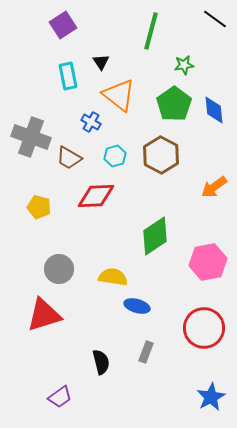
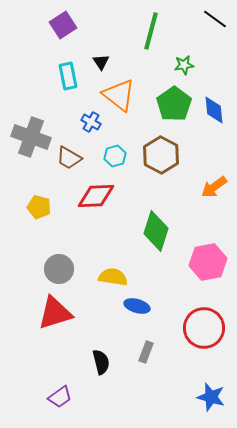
green diamond: moved 1 px right, 5 px up; rotated 39 degrees counterclockwise
red triangle: moved 11 px right, 2 px up
blue star: rotated 28 degrees counterclockwise
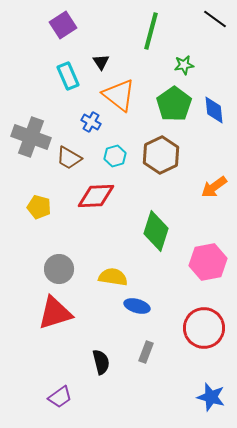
cyan rectangle: rotated 12 degrees counterclockwise
brown hexagon: rotated 6 degrees clockwise
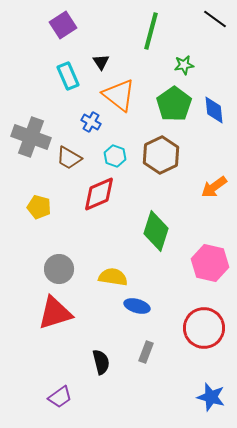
cyan hexagon: rotated 25 degrees counterclockwise
red diamond: moved 3 px right, 2 px up; rotated 21 degrees counterclockwise
pink hexagon: moved 2 px right, 1 px down; rotated 24 degrees clockwise
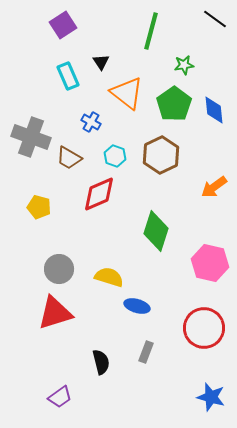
orange triangle: moved 8 px right, 2 px up
yellow semicircle: moved 4 px left; rotated 8 degrees clockwise
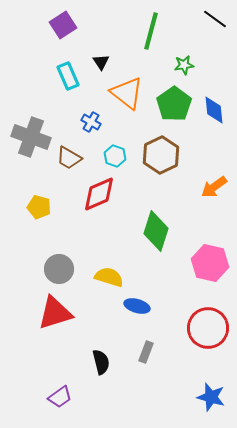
red circle: moved 4 px right
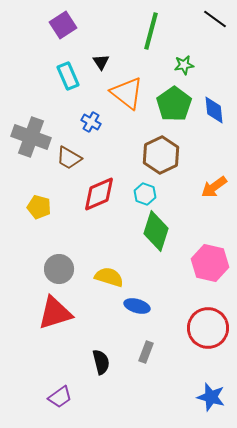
cyan hexagon: moved 30 px right, 38 px down
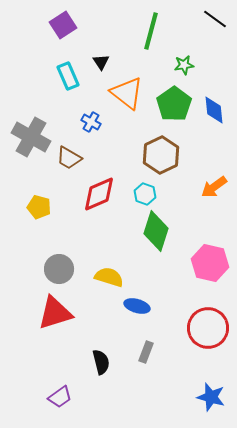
gray cross: rotated 9 degrees clockwise
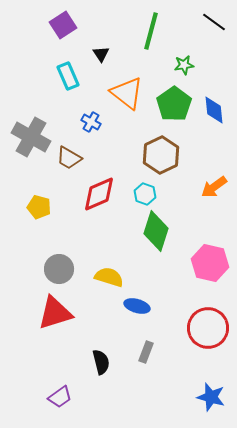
black line: moved 1 px left, 3 px down
black triangle: moved 8 px up
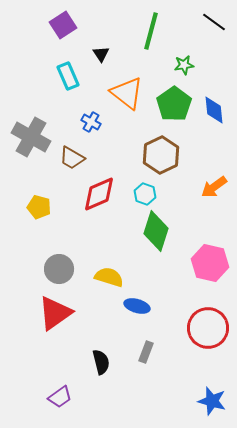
brown trapezoid: moved 3 px right
red triangle: rotated 18 degrees counterclockwise
blue star: moved 1 px right, 4 px down
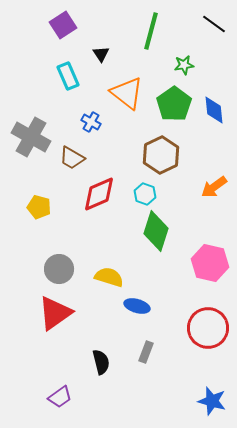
black line: moved 2 px down
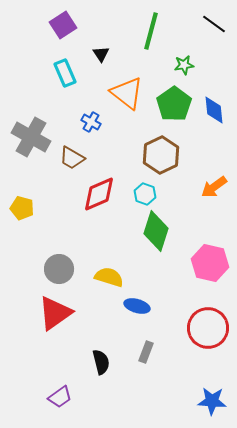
cyan rectangle: moved 3 px left, 3 px up
yellow pentagon: moved 17 px left, 1 px down
blue star: rotated 12 degrees counterclockwise
